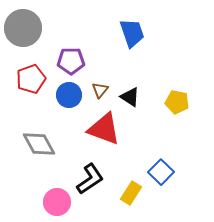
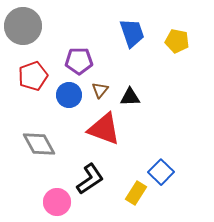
gray circle: moved 2 px up
purple pentagon: moved 8 px right
red pentagon: moved 2 px right, 3 px up
black triangle: rotated 35 degrees counterclockwise
yellow pentagon: moved 61 px up
yellow rectangle: moved 5 px right
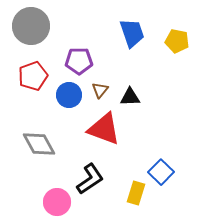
gray circle: moved 8 px right
yellow rectangle: rotated 15 degrees counterclockwise
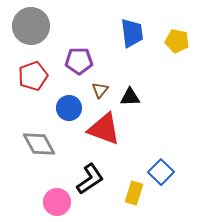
blue trapezoid: rotated 12 degrees clockwise
blue circle: moved 13 px down
yellow rectangle: moved 2 px left
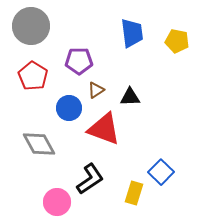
red pentagon: rotated 20 degrees counterclockwise
brown triangle: moved 4 px left; rotated 18 degrees clockwise
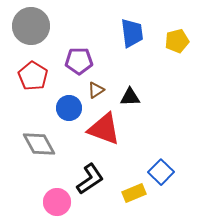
yellow pentagon: rotated 25 degrees counterclockwise
yellow rectangle: rotated 50 degrees clockwise
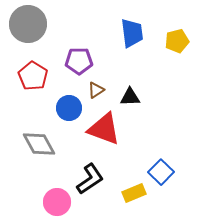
gray circle: moved 3 px left, 2 px up
